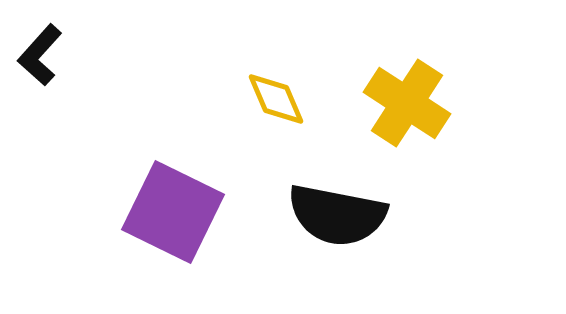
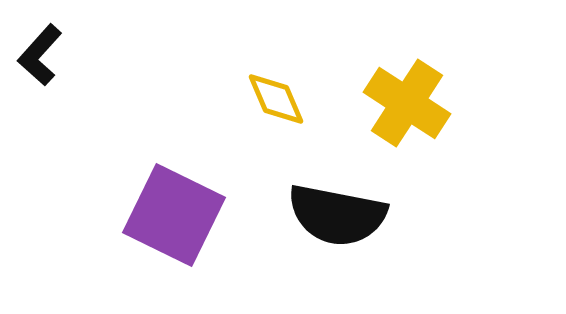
purple square: moved 1 px right, 3 px down
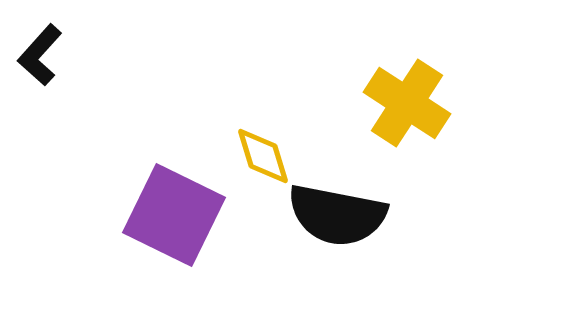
yellow diamond: moved 13 px left, 57 px down; rotated 6 degrees clockwise
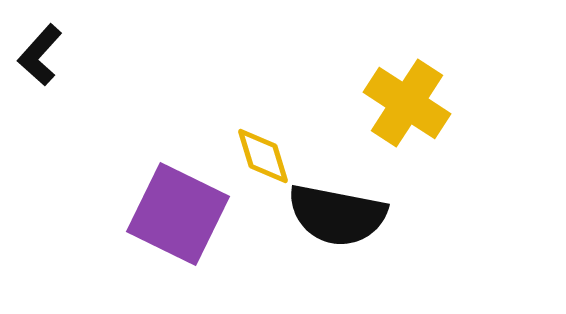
purple square: moved 4 px right, 1 px up
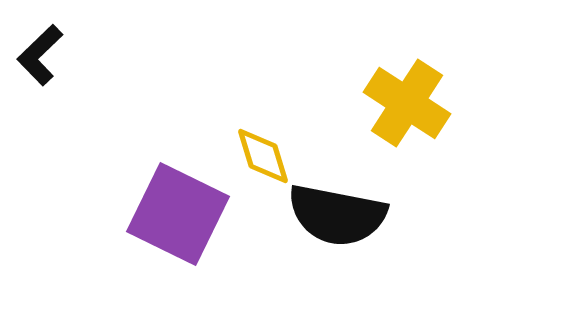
black L-shape: rotated 4 degrees clockwise
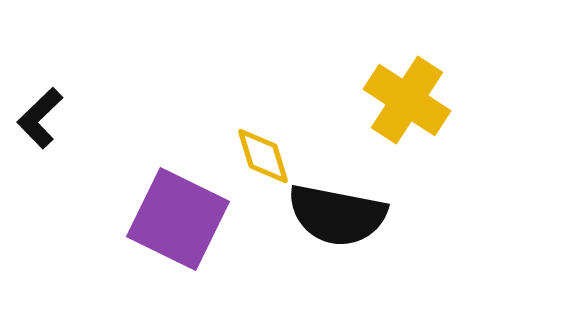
black L-shape: moved 63 px down
yellow cross: moved 3 px up
purple square: moved 5 px down
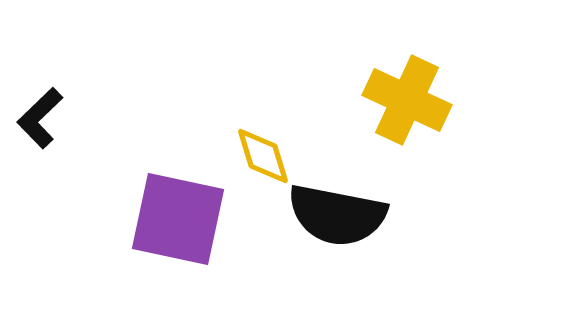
yellow cross: rotated 8 degrees counterclockwise
purple square: rotated 14 degrees counterclockwise
